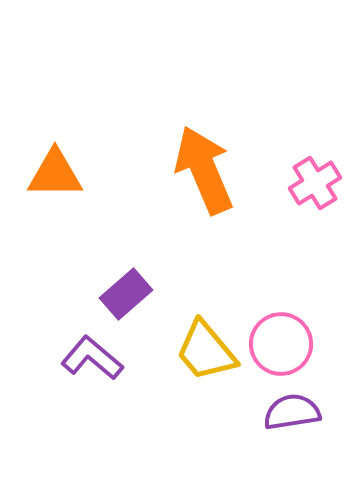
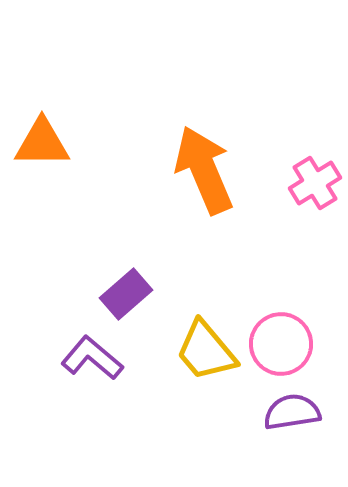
orange triangle: moved 13 px left, 31 px up
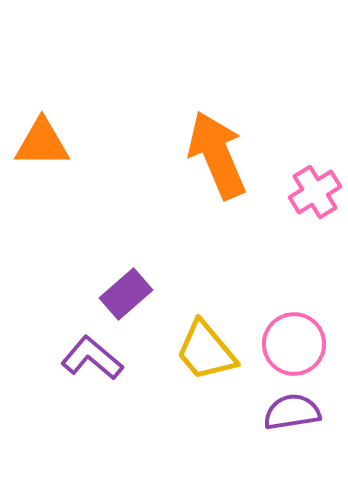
orange arrow: moved 13 px right, 15 px up
pink cross: moved 9 px down
pink circle: moved 13 px right
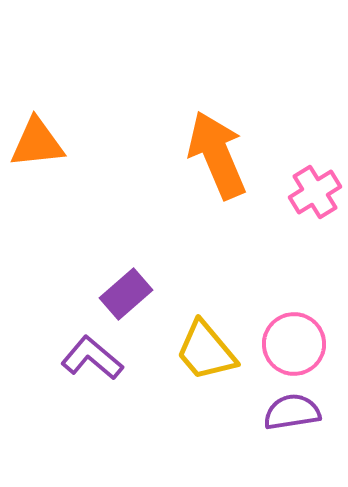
orange triangle: moved 5 px left; rotated 6 degrees counterclockwise
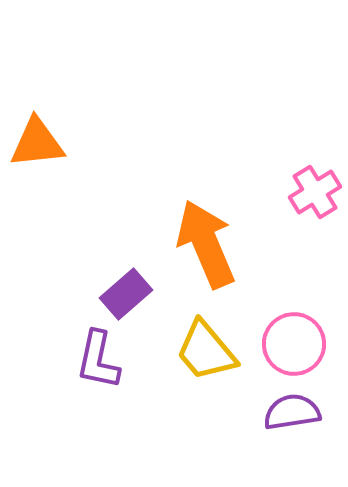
orange arrow: moved 11 px left, 89 px down
purple L-shape: moved 6 px right, 2 px down; rotated 118 degrees counterclockwise
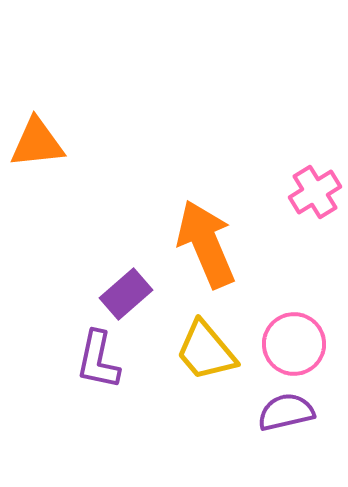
purple semicircle: moved 6 px left; rotated 4 degrees counterclockwise
